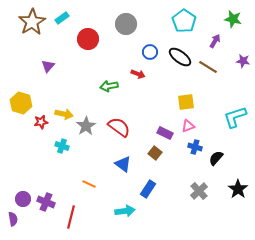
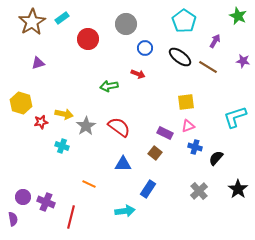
green star: moved 5 px right, 3 px up; rotated 12 degrees clockwise
blue circle: moved 5 px left, 4 px up
purple triangle: moved 10 px left, 3 px up; rotated 32 degrees clockwise
blue triangle: rotated 36 degrees counterclockwise
purple circle: moved 2 px up
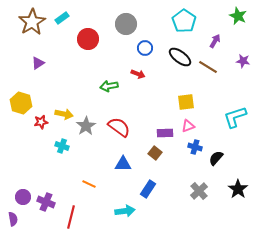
purple triangle: rotated 16 degrees counterclockwise
purple rectangle: rotated 28 degrees counterclockwise
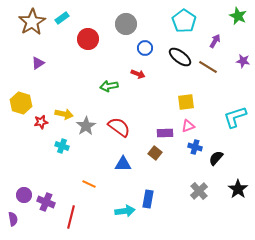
blue rectangle: moved 10 px down; rotated 24 degrees counterclockwise
purple circle: moved 1 px right, 2 px up
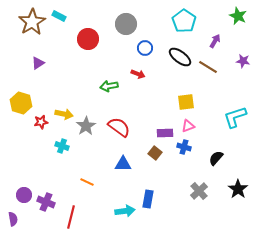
cyan rectangle: moved 3 px left, 2 px up; rotated 64 degrees clockwise
blue cross: moved 11 px left
orange line: moved 2 px left, 2 px up
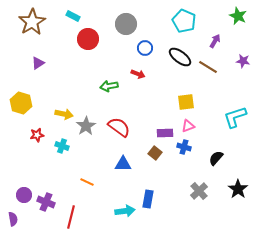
cyan rectangle: moved 14 px right
cyan pentagon: rotated 10 degrees counterclockwise
red star: moved 4 px left, 13 px down
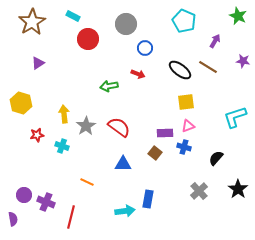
black ellipse: moved 13 px down
yellow arrow: rotated 108 degrees counterclockwise
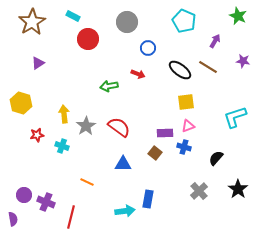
gray circle: moved 1 px right, 2 px up
blue circle: moved 3 px right
